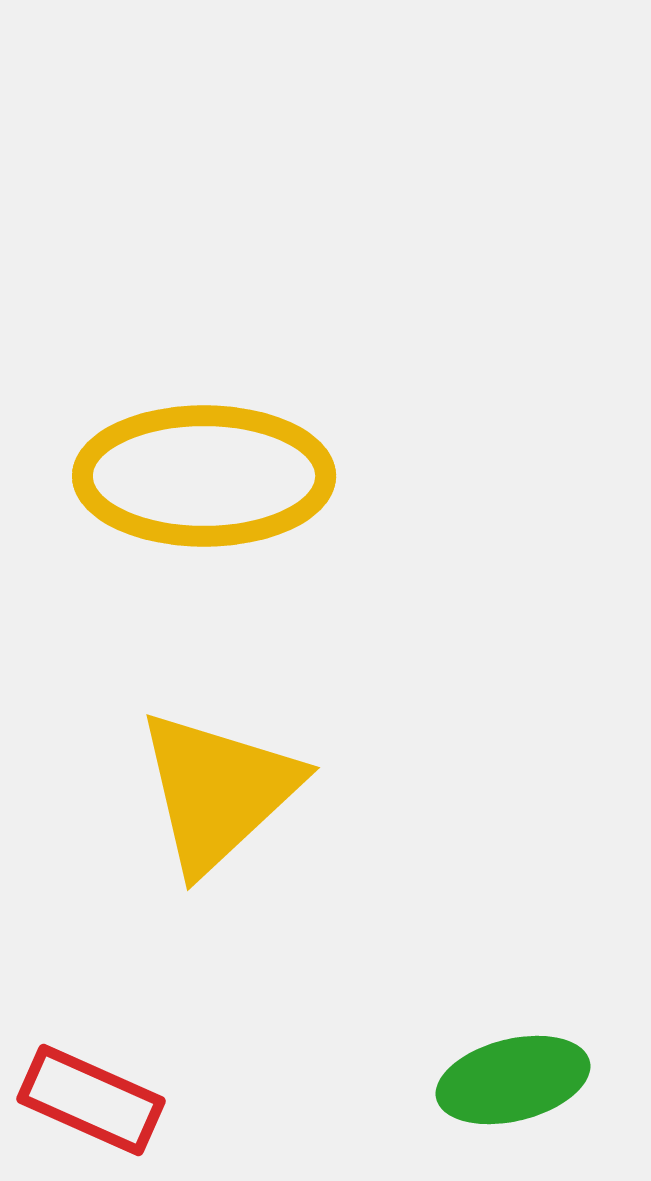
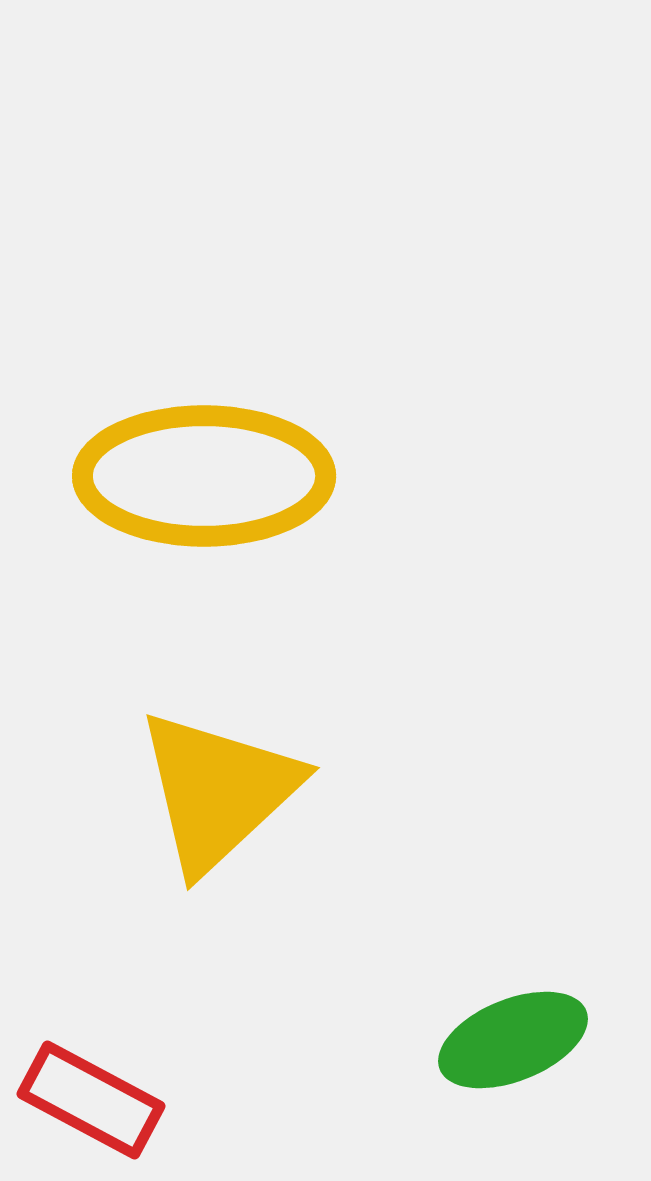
green ellipse: moved 40 px up; rotated 8 degrees counterclockwise
red rectangle: rotated 4 degrees clockwise
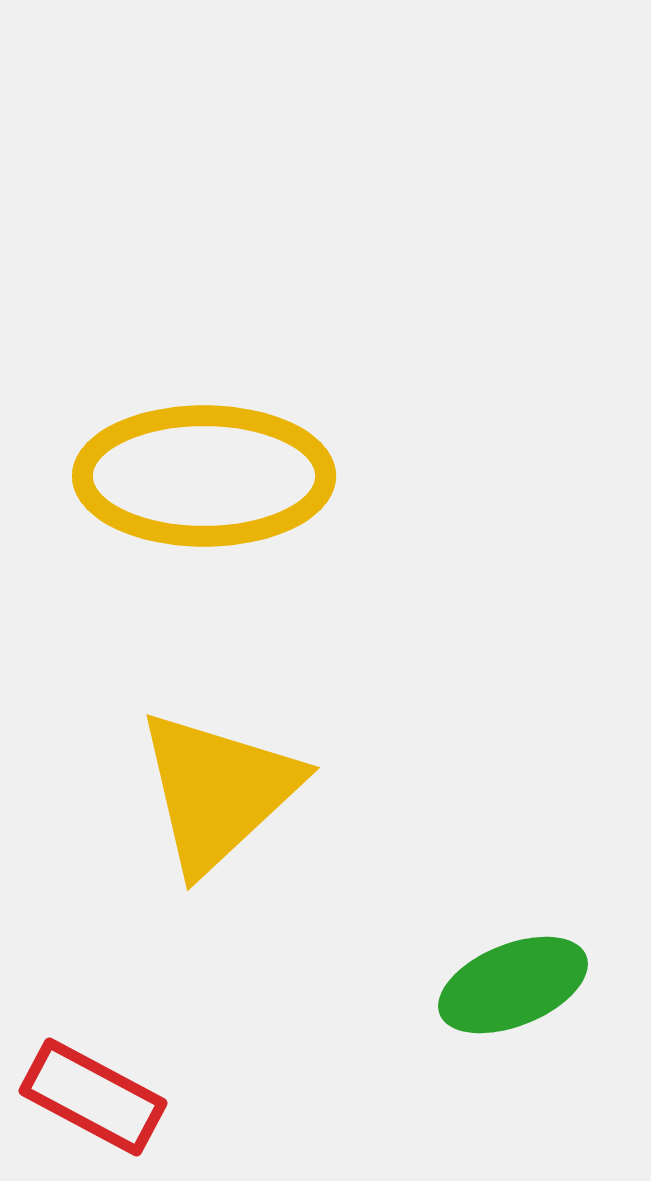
green ellipse: moved 55 px up
red rectangle: moved 2 px right, 3 px up
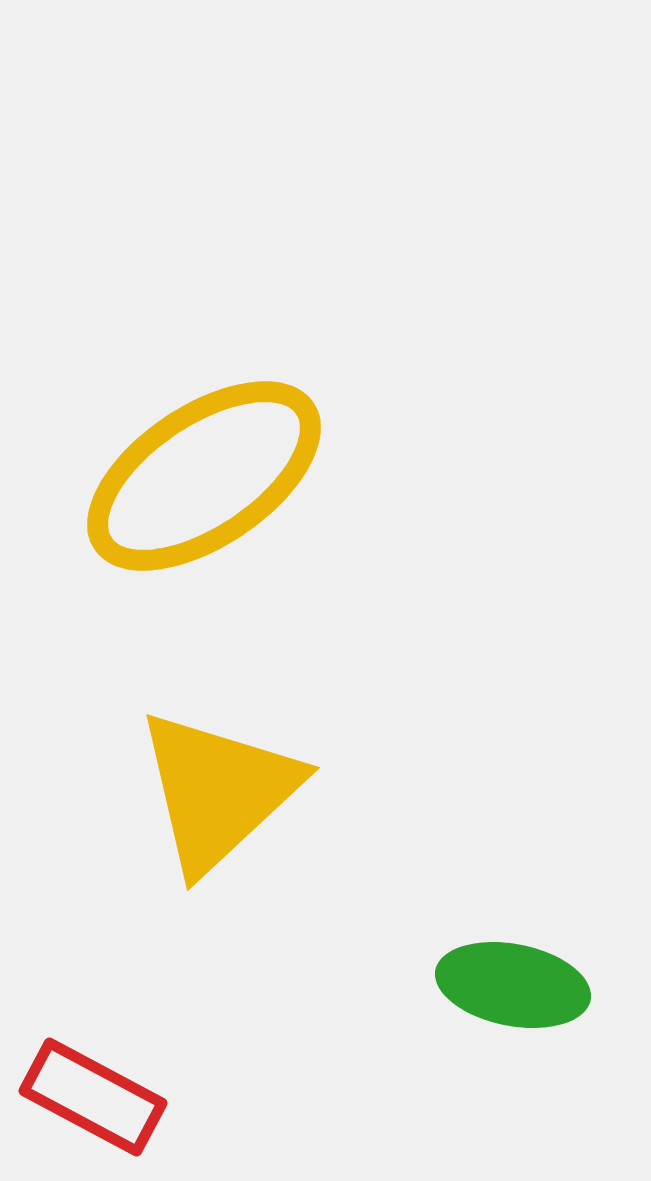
yellow ellipse: rotated 34 degrees counterclockwise
green ellipse: rotated 33 degrees clockwise
